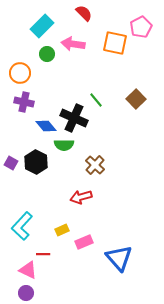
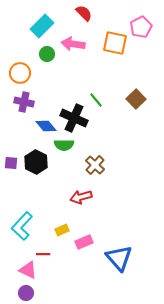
purple square: rotated 24 degrees counterclockwise
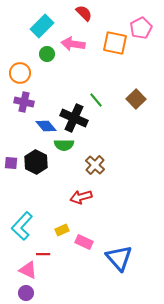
pink pentagon: moved 1 px down
pink rectangle: rotated 48 degrees clockwise
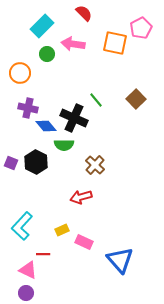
purple cross: moved 4 px right, 6 px down
purple square: rotated 16 degrees clockwise
blue triangle: moved 1 px right, 2 px down
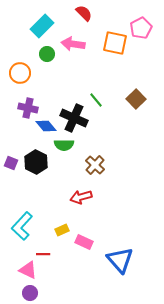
purple circle: moved 4 px right
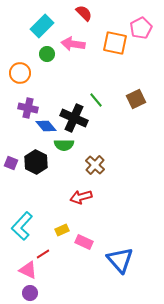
brown square: rotated 18 degrees clockwise
red line: rotated 32 degrees counterclockwise
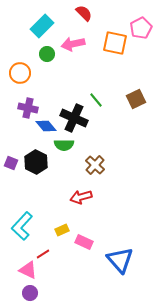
pink arrow: rotated 20 degrees counterclockwise
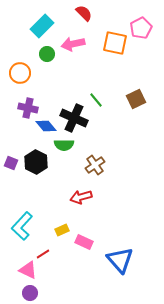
brown cross: rotated 12 degrees clockwise
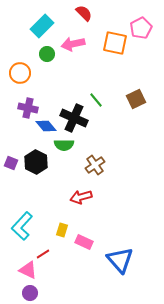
yellow rectangle: rotated 48 degrees counterclockwise
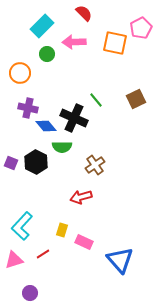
pink arrow: moved 1 px right, 2 px up; rotated 10 degrees clockwise
green semicircle: moved 2 px left, 2 px down
pink triangle: moved 14 px left, 10 px up; rotated 42 degrees counterclockwise
